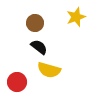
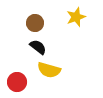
black semicircle: moved 1 px left
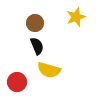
black semicircle: moved 1 px left, 1 px up; rotated 30 degrees clockwise
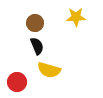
yellow star: rotated 18 degrees clockwise
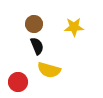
yellow star: moved 2 px left, 10 px down
brown circle: moved 1 px left, 1 px down
red circle: moved 1 px right
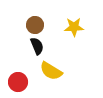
brown circle: moved 1 px right, 1 px down
yellow semicircle: moved 2 px right, 1 px down; rotated 15 degrees clockwise
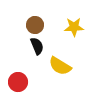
yellow semicircle: moved 9 px right, 5 px up
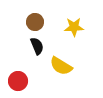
brown circle: moved 3 px up
yellow semicircle: moved 1 px right
red circle: moved 1 px up
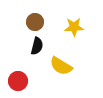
black semicircle: rotated 36 degrees clockwise
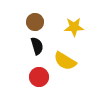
black semicircle: rotated 30 degrees counterclockwise
yellow semicircle: moved 4 px right, 5 px up
red circle: moved 21 px right, 4 px up
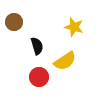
brown circle: moved 21 px left
yellow star: rotated 18 degrees clockwise
yellow semicircle: rotated 65 degrees counterclockwise
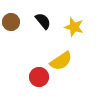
brown circle: moved 3 px left
black semicircle: moved 6 px right, 25 px up; rotated 24 degrees counterclockwise
yellow semicircle: moved 4 px left
